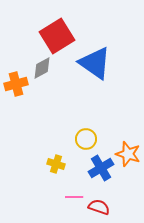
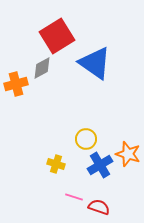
blue cross: moved 1 px left, 3 px up
pink line: rotated 18 degrees clockwise
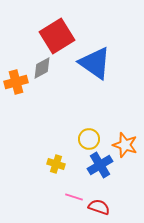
orange cross: moved 2 px up
yellow circle: moved 3 px right
orange star: moved 3 px left, 9 px up
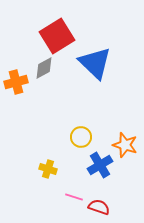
blue triangle: rotated 9 degrees clockwise
gray diamond: moved 2 px right
yellow circle: moved 8 px left, 2 px up
yellow cross: moved 8 px left, 5 px down
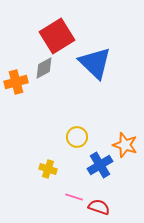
yellow circle: moved 4 px left
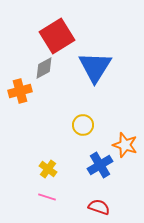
blue triangle: moved 4 px down; rotated 18 degrees clockwise
orange cross: moved 4 px right, 9 px down
yellow circle: moved 6 px right, 12 px up
yellow cross: rotated 18 degrees clockwise
pink line: moved 27 px left
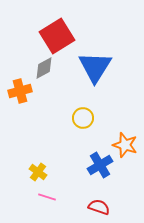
yellow circle: moved 7 px up
yellow cross: moved 10 px left, 3 px down
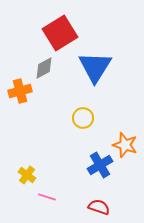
red square: moved 3 px right, 3 px up
yellow cross: moved 11 px left, 3 px down
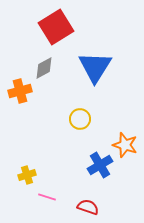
red square: moved 4 px left, 6 px up
yellow circle: moved 3 px left, 1 px down
yellow cross: rotated 36 degrees clockwise
red semicircle: moved 11 px left
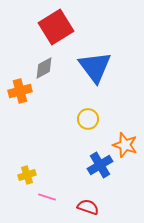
blue triangle: rotated 9 degrees counterclockwise
yellow circle: moved 8 px right
